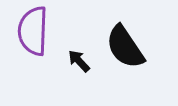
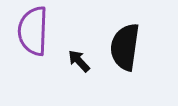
black semicircle: rotated 42 degrees clockwise
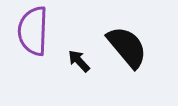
black semicircle: moved 2 px right; rotated 132 degrees clockwise
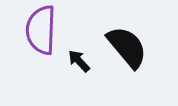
purple semicircle: moved 8 px right, 1 px up
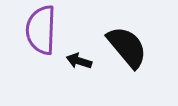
black arrow: rotated 30 degrees counterclockwise
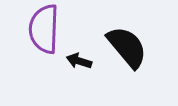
purple semicircle: moved 3 px right, 1 px up
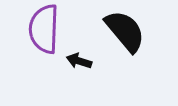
black semicircle: moved 2 px left, 16 px up
